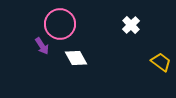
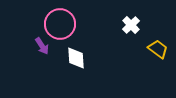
white diamond: rotated 25 degrees clockwise
yellow trapezoid: moved 3 px left, 13 px up
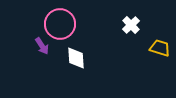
yellow trapezoid: moved 2 px right, 1 px up; rotated 20 degrees counterclockwise
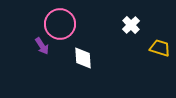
white diamond: moved 7 px right
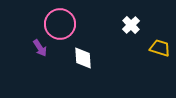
purple arrow: moved 2 px left, 2 px down
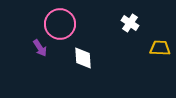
white cross: moved 1 px left, 2 px up; rotated 12 degrees counterclockwise
yellow trapezoid: rotated 15 degrees counterclockwise
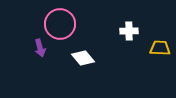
white cross: moved 1 px left, 8 px down; rotated 36 degrees counterclockwise
purple arrow: rotated 18 degrees clockwise
white diamond: rotated 35 degrees counterclockwise
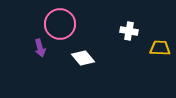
white cross: rotated 12 degrees clockwise
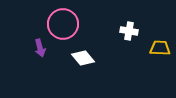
pink circle: moved 3 px right
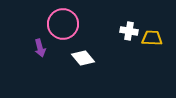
yellow trapezoid: moved 8 px left, 10 px up
